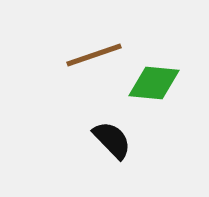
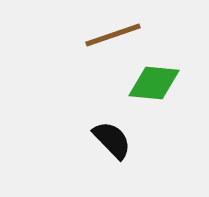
brown line: moved 19 px right, 20 px up
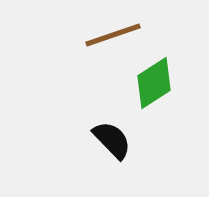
green diamond: rotated 38 degrees counterclockwise
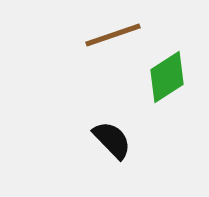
green diamond: moved 13 px right, 6 px up
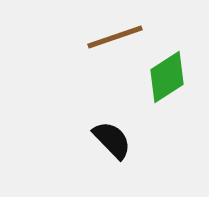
brown line: moved 2 px right, 2 px down
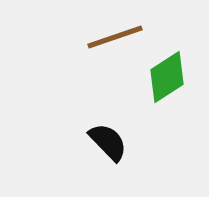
black semicircle: moved 4 px left, 2 px down
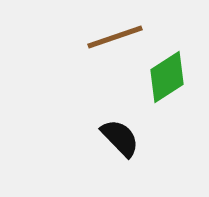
black semicircle: moved 12 px right, 4 px up
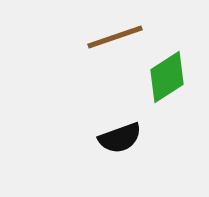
black semicircle: rotated 114 degrees clockwise
